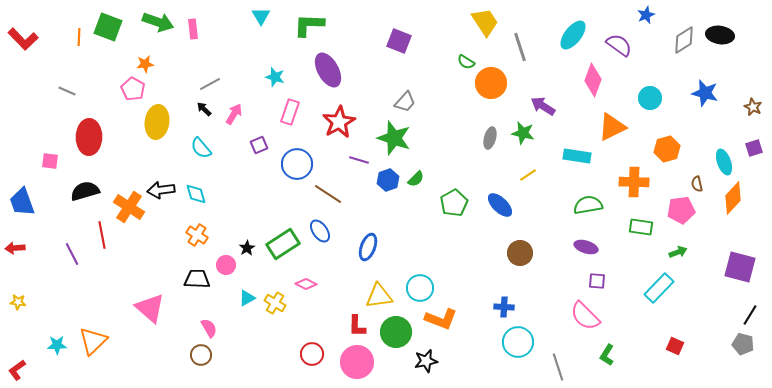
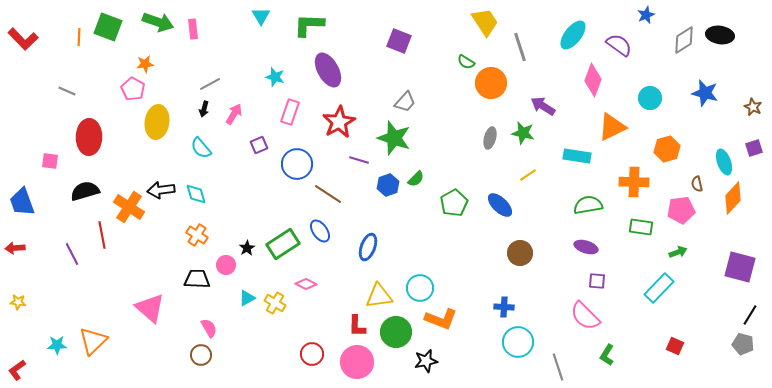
black arrow at (204, 109): rotated 119 degrees counterclockwise
blue hexagon at (388, 180): moved 5 px down
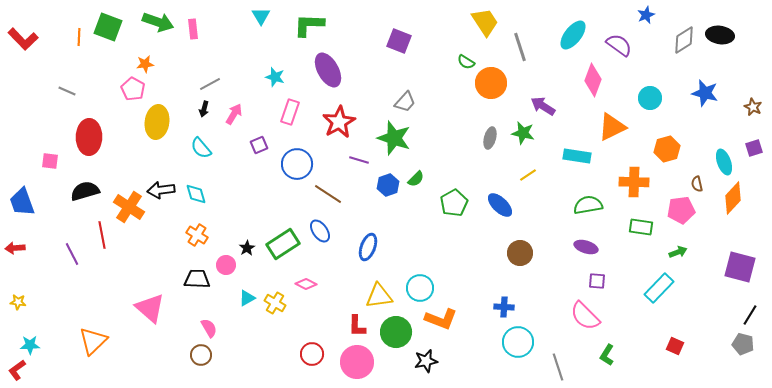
cyan star at (57, 345): moved 27 px left
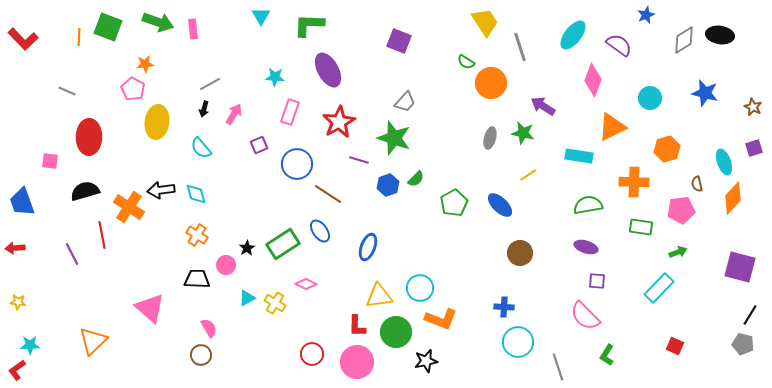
cyan star at (275, 77): rotated 12 degrees counterclockwise
cyan rectangle at (577, 156): moved 2 px right
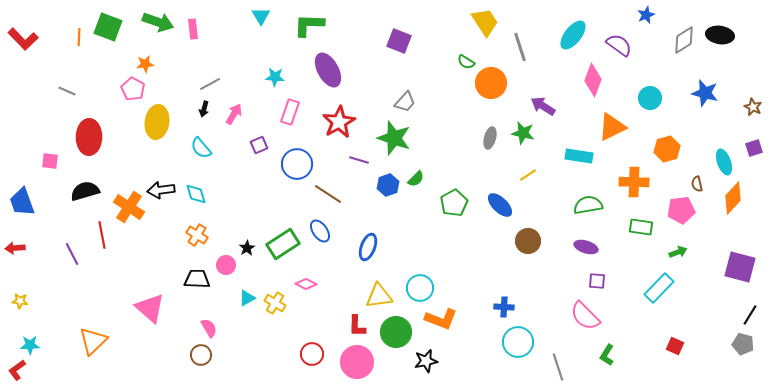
brown circle at (520, 253): moved 8 px right, 12 px up
yellow star at (18, 302): moved 2 px right, 1 px up
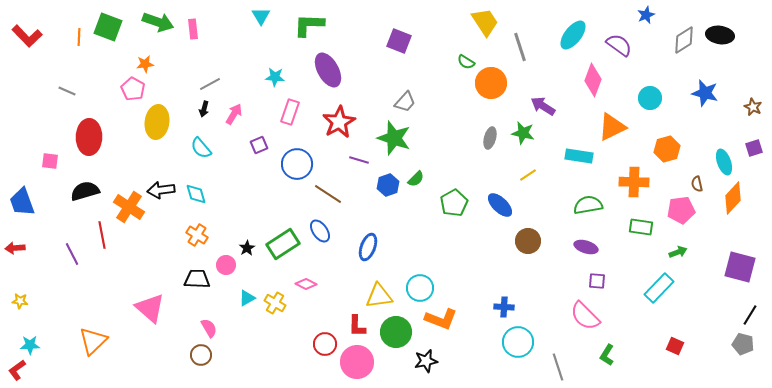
red L-shape at (23, 39): moved 4 px right, 3 px up
red circle at (312, 354): moved 13 px right, 10 px up
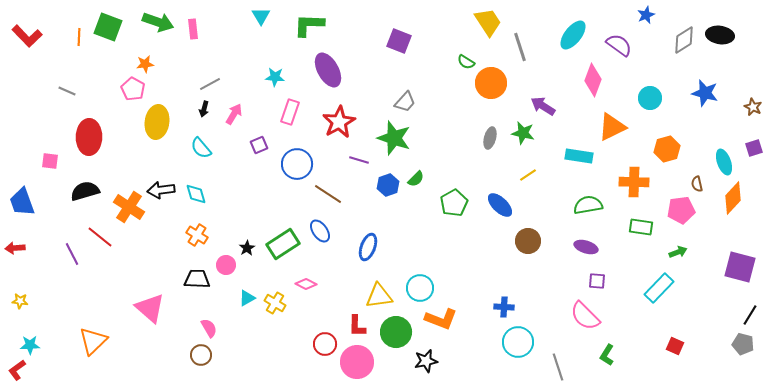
yellow trapezoid at (485, 22): moved 3 px right
red line at (102, 235): moved 2 px left, 2 px down; rotated 40 degrees counterclockwise
